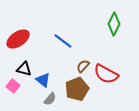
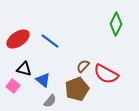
green diamond: moved 2 px right
blue line: moved 13 px left
gray semicircle: moved 2 px down
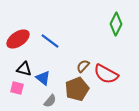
blue triangle: moved 2 px up
pink square: moved 4 px right, 2 px down; rotated 24 degrees counterclockwise
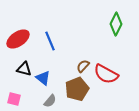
blue line: rotated 30 degrees clockwise
pink square: moved 3 px left, 11 px down
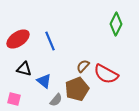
blue triangle: moved 1 px right, 3 px down
gray semicircle: moved 6 px right, 1 px up
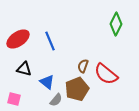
brown semicircle: rotated 24 degrees counterclockwise
red semicircle: rotated 10 degrees clockwise
blue triangle: moved 3 px right, 1 px down
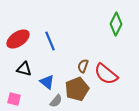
gray semicircle: moved 1 px down
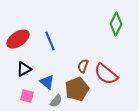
black triangle: rotated 42 degrees counterclockwise
pink square: moved 13 px right, 3 px up
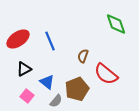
green diamond: rotated 45 degrees counterclockwise
brown semicircle: moved 10 px up
pink square: rotated 24 degrees clockwise
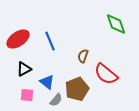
pink square: moved 1 px up; rotated 32 degrees counterclockwise
gray semicircle: moved 1 px up
